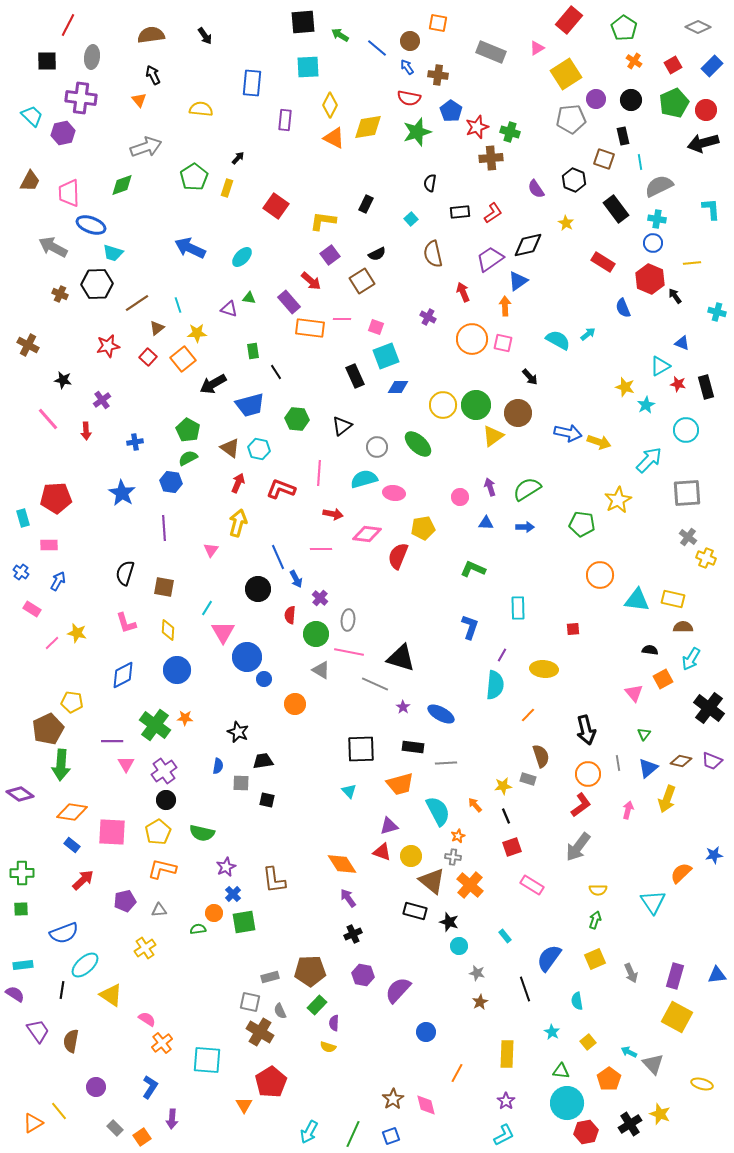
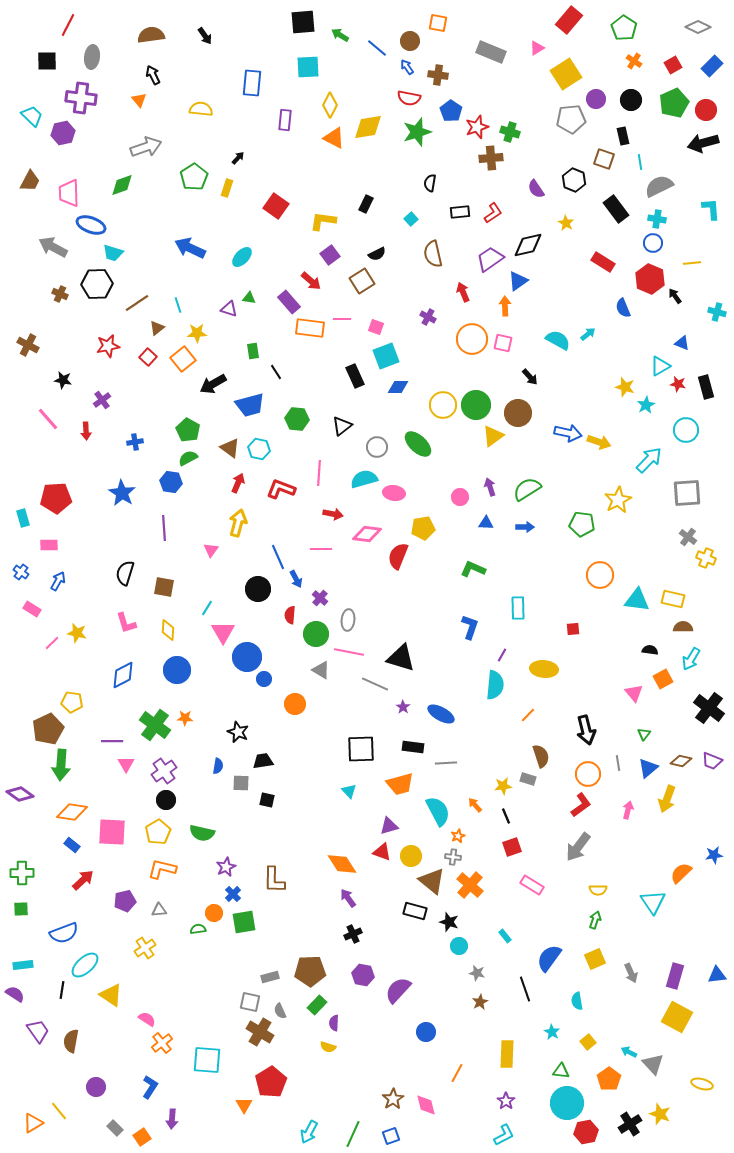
brown L-shape at (274, 880): rotated 8 degrees clockwise
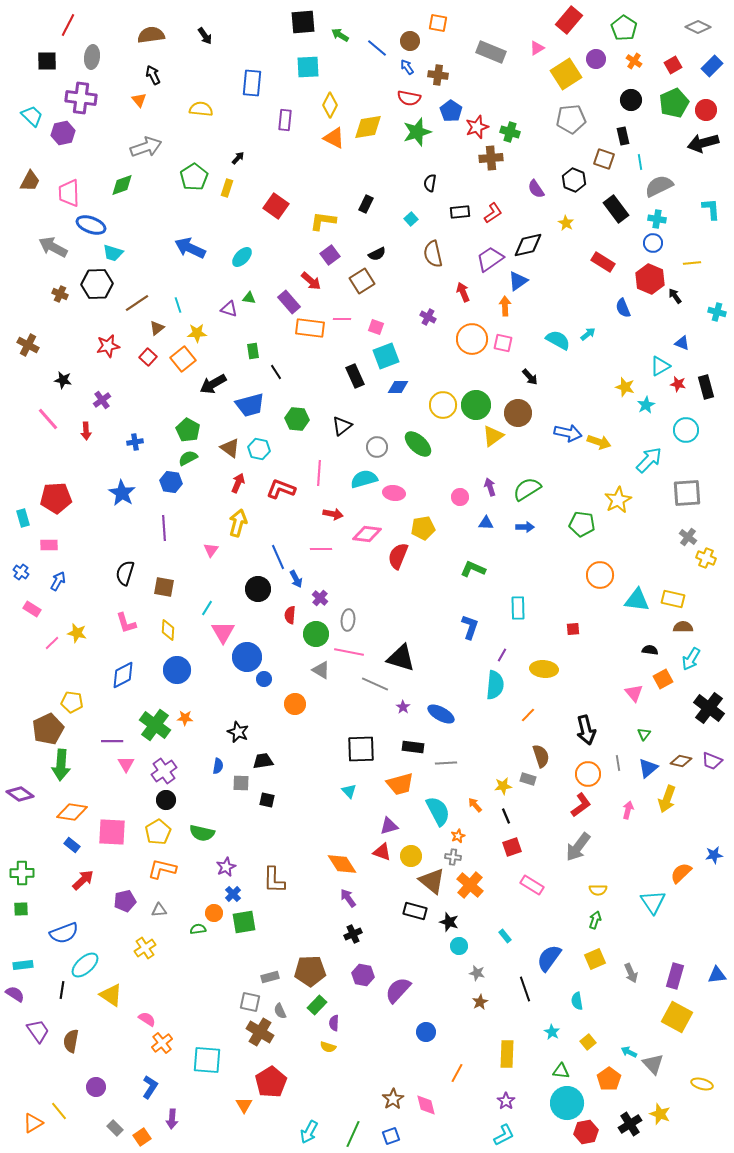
purple circle at (596, 99): moved 40 px up
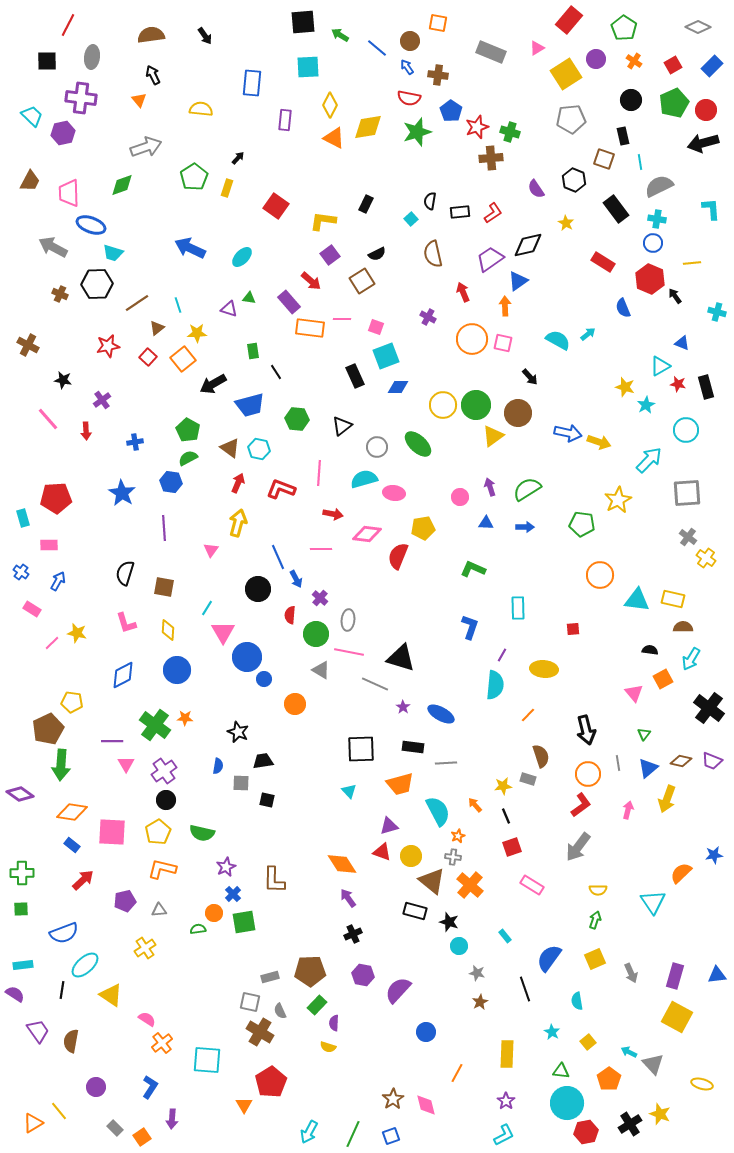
black semicircle at (430, 183): moved 18 px down
yellow cross at (706, 558): rotated 12 degrees clockwise
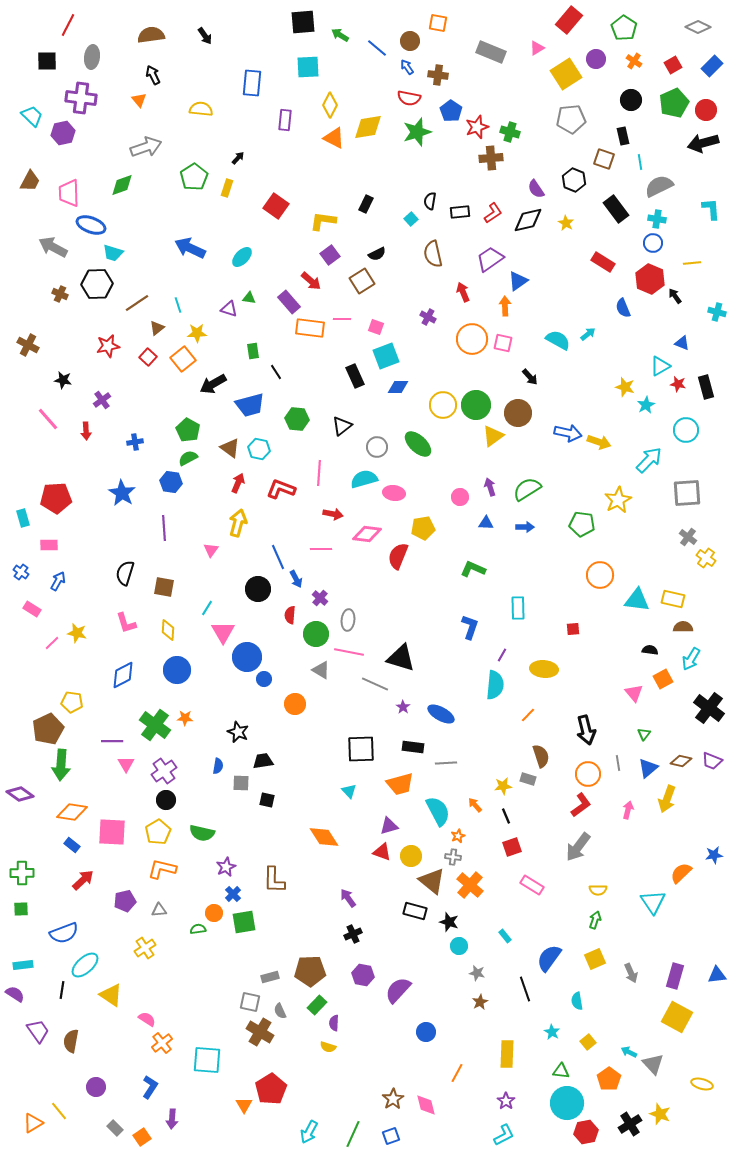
black diamond at (528, 245): moved 25 px up
orange diamond at (342, 864): moved 18 px left, 27 px up
red pentagon at (271, 1082): moved 7 px down
